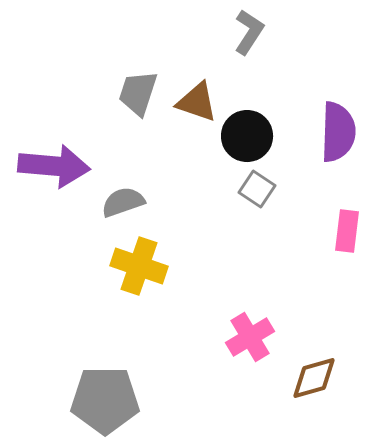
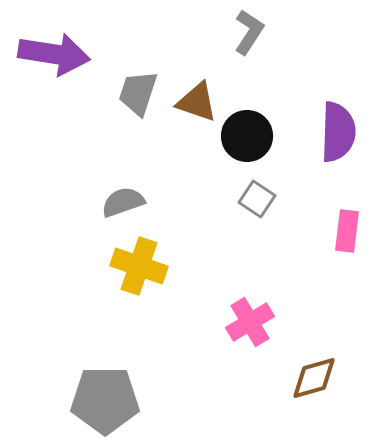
purple arrow: moved 112 px up; rotated 4 degrees clockwise
gray square: moved 10 px down
pink cross: moved 15 px up
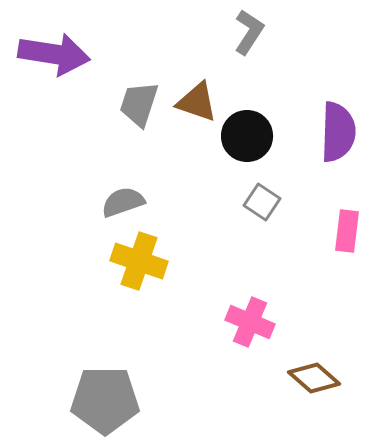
gray trapezoid: moved 1 px right, 11 px down
gray square: moved 5 px right, 3 px down
yellow cross: moved 5 px up
pink cross: rotated 36 degrees counterclockwise
brown diamond: rotated 57 degrees clockwise
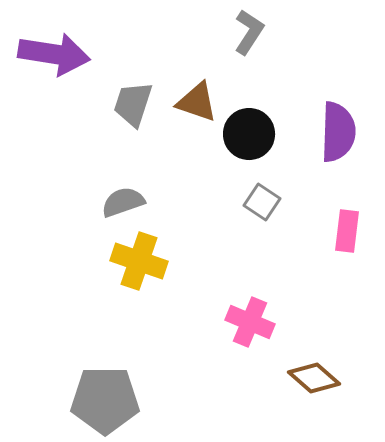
gray trapezoid: moved 6 px left
black circle: moved 2 px right, 2 px up
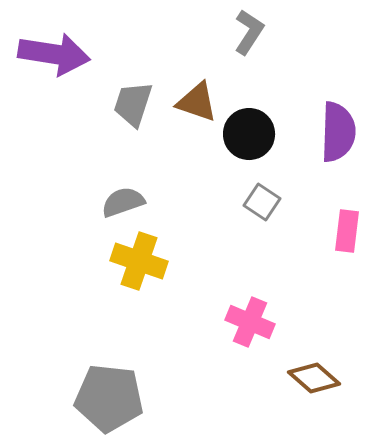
gray pentagon: moved 4 px right, 2 px up; rotated 6 degrees clockwise
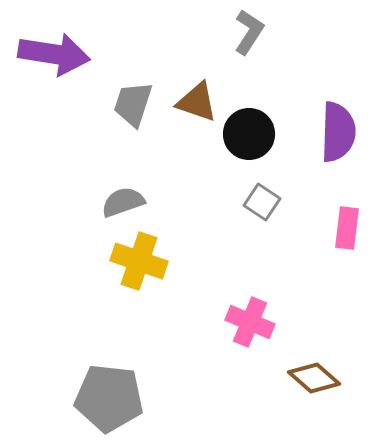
pink rectangle: moved 3 px up
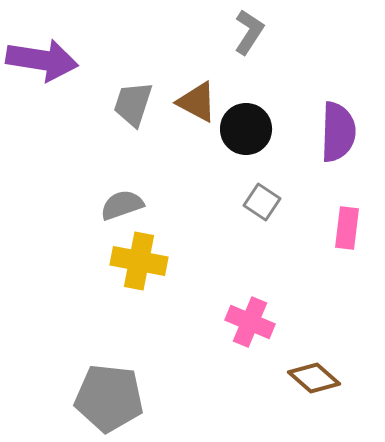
purple arrow: moved 12 px left, 6 px down
brown triangle: rotated 9 degrees clockwise
black circle: moved 3 px left, 5 px up
gray semicircle: moved 1 px left, 3 px down
yellow cross: rotated 8 degrees counterclockwise
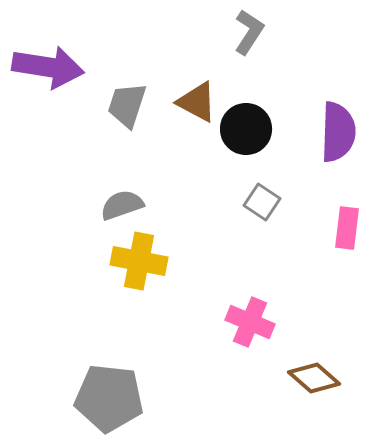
purple arrow: moved 6 px right, 7 px down
gray trapezoid: moved 6 px left, 1 px down
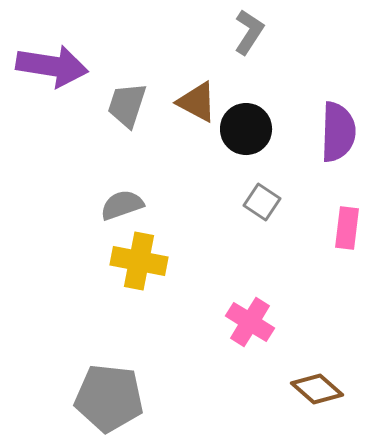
purple arrow: moved 4 px right, 1 px up
pink cross: rotated 9 degrees clockwise
brown diamond: moved 3 px right, 11 px down
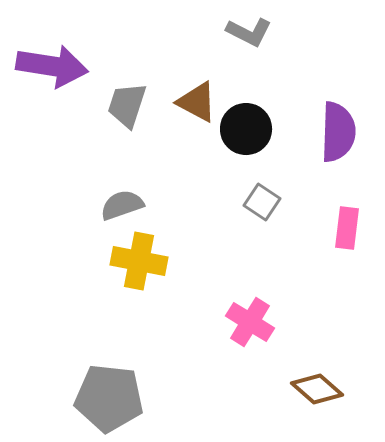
gray L-shape: rotated 84 degrees clockwise
